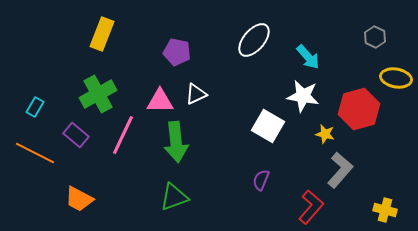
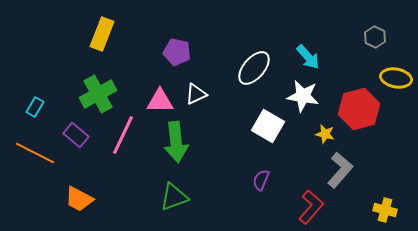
white ellipse: moved 28 px down
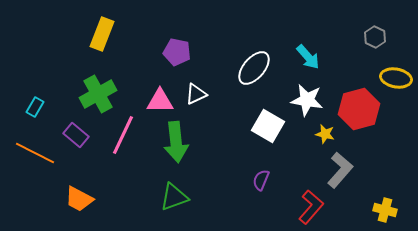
white star: moved 4 px right, 4 px down
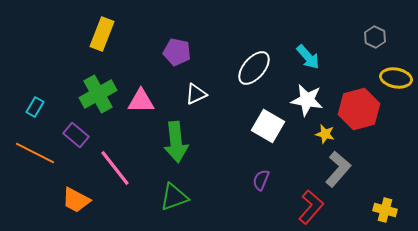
pink triangle: moved 19 px left
pink line: moved 8 px left, 33 px down; rotated 63 degrees counterclockwise
gray L-shape: moved 2 px left, 1 px up
orange trapezoid: moved 3 px left, 1 px down
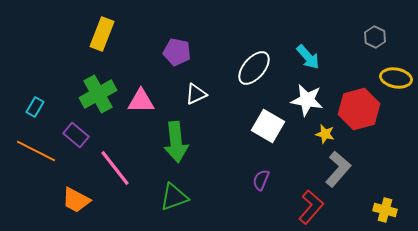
orange line: moved 1 px right, 2 px up
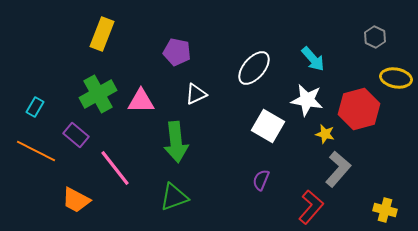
cyan arrow: moved 5 px right, 2 px down
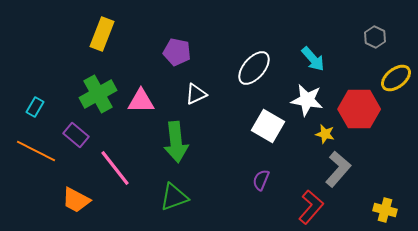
yellow ellipse: rotated 48 degrees counterclockwise
red hexagon: rotated 15 degrees clockwise
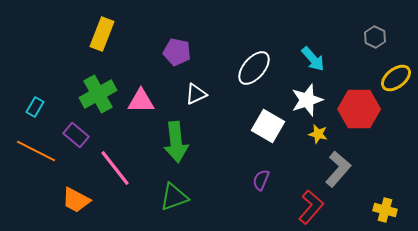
white star: rotated 28 degrees counterclockwise
yellow star: moved 7 px left
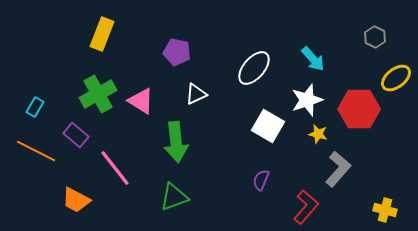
pink triangle: rotated 32 degrees clockwise
red L-shape: moved 5 px left
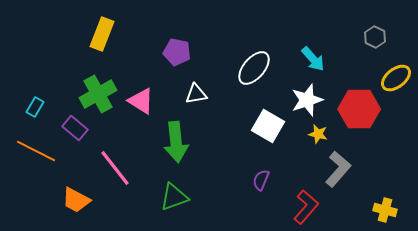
white triangle: rotated 15 degrees clockwise
purple rectangle: moved 1 px left, 7 px up
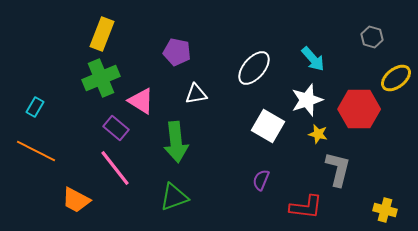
gray hexagon: moved 3 px left; rotated 10 degrees counterclockwise
green cross: moved 3 px right, 16 px up; rotated 6 degrees clockwise
purple rectangle: moved 41 px right
gray L-shape: rotated 27 degrees counterclockwise
red L-shape: rotated 56 degrees clockwise
